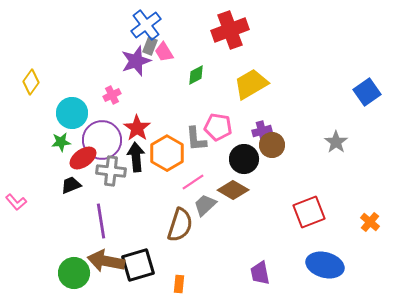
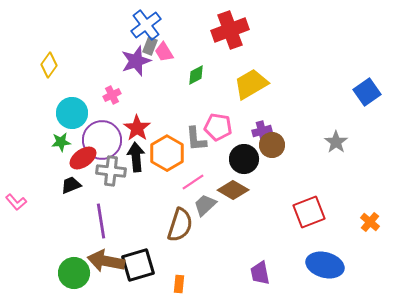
yellow diamond: moved 18 px right, 17 px up
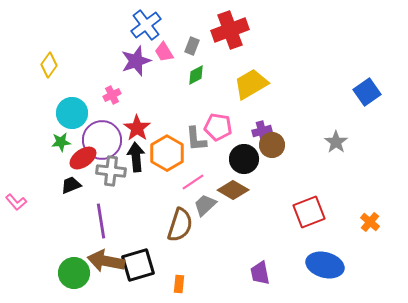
gray rectangle: moved 42 px right
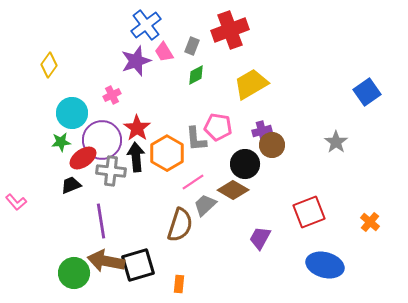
black circle: moved 1 px right, 5 px down
purple trapezoid: moved 35 px up; rotated 40 degrees clockwise
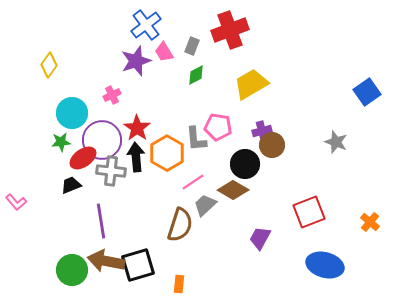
gray star: rotated 15 degrees counterclockwise
green circle: moved 2 px left, 3 px up
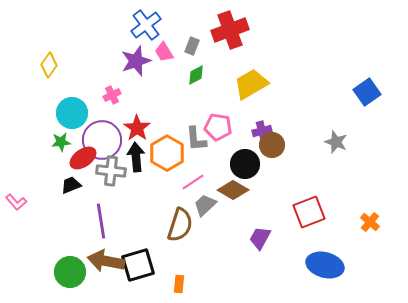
green circle: moved 2 px left, 2 px down
